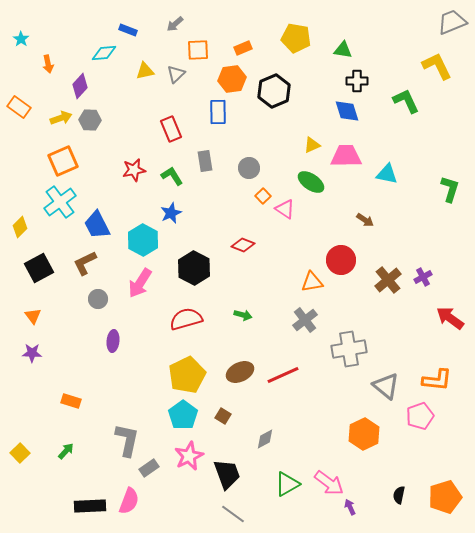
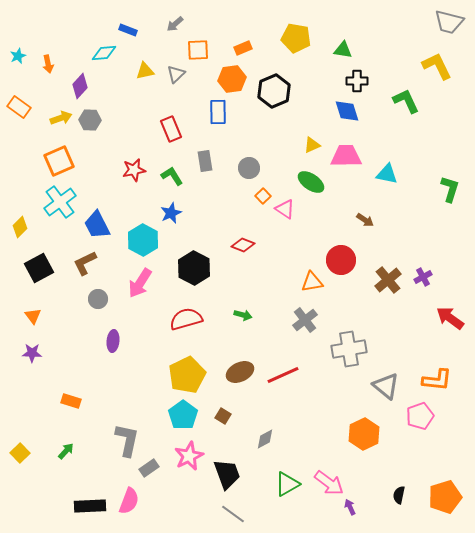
gray trapezoid at (452, 22): moved 3 px left; rotated 144 degrees counterclockwise
cyan star at (21, 39): moved 3 px left, 17 px down; rotated 14 degrees clockwise
orange square at (63, 161): moved 4 px left
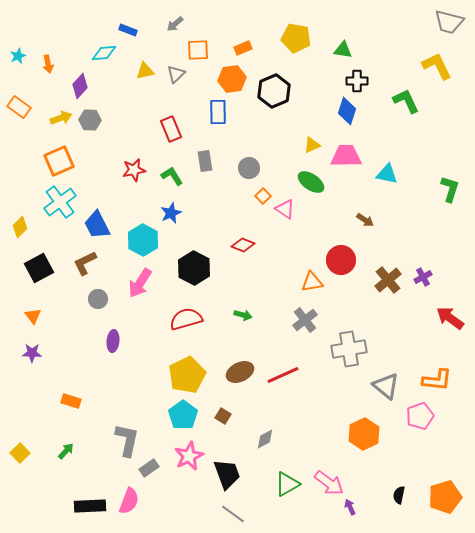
blue diamond at (347, 111): rotated 36 degrees clockwise
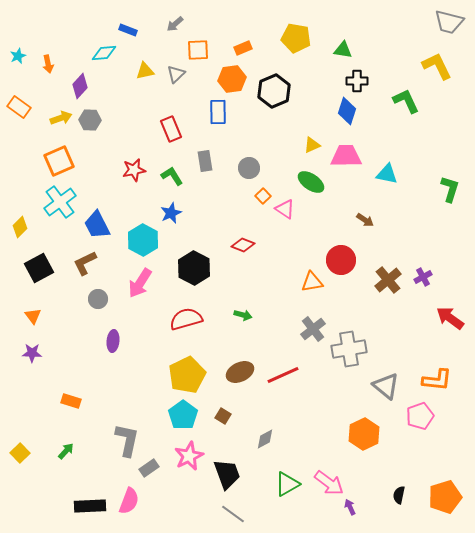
gray cross at (305, 320): moved 8 px right, 9 px down
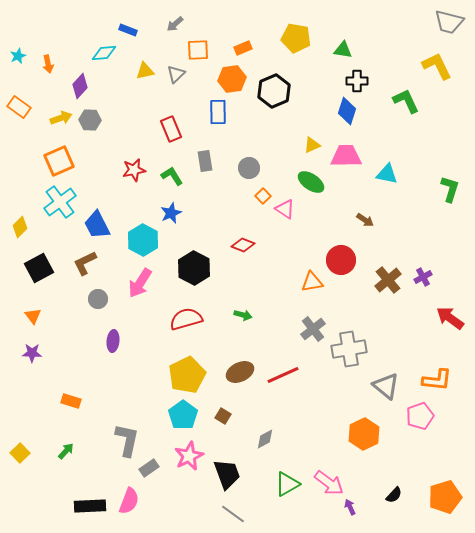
black semicircle at (399, 495): moved 5 px left; rotated 150 degrees counterclockwise
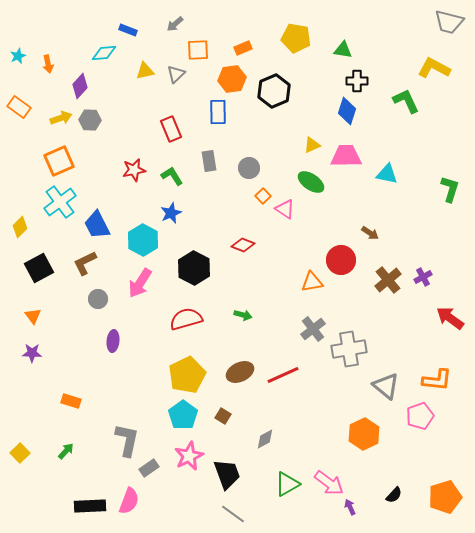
yellow L-shape at (437, 66): moved 3 px left, 2 px down; rotated 36 degrees counterclockwise
gray rectangle at (205, 161): moved 4 px right
brown arrow at (365, 220): moved 5 px right, 13 px down
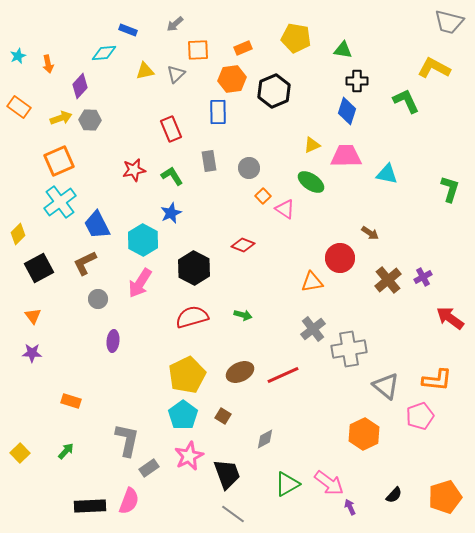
yellow diamond at (20, 227): moved 2 px left, 7 px down
red circle at (341, 260): moved 1 px left, 2 px up
red semicircle at (186, 319): moved 6 px right, 2 px up
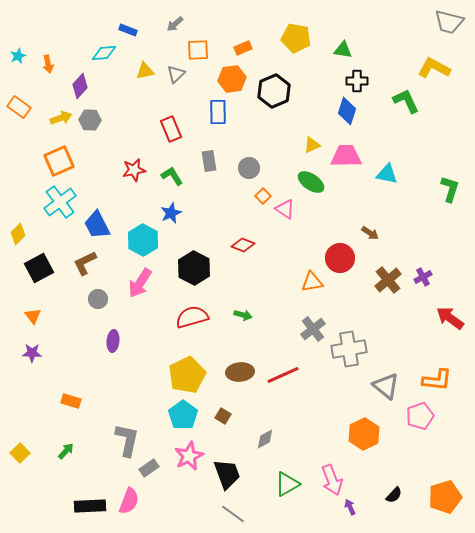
brown ellipse at (240, 372): rotated 20 degrees clockwise
pink arrow at (329, 483): moved 3 px right, 3 px up; rotated 32 degrees clockwise
